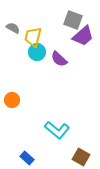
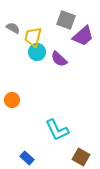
gray square: moved 7 px left
cyan L-shape: rotated 25 degrees clockwise
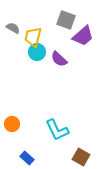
orange circle: moved 24 px down
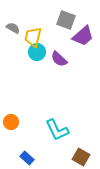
orange circle: moved 1 px left, 2 px up
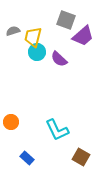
gray semicircle: moved 3 px down; rotated 48 degrees counterclockwise
